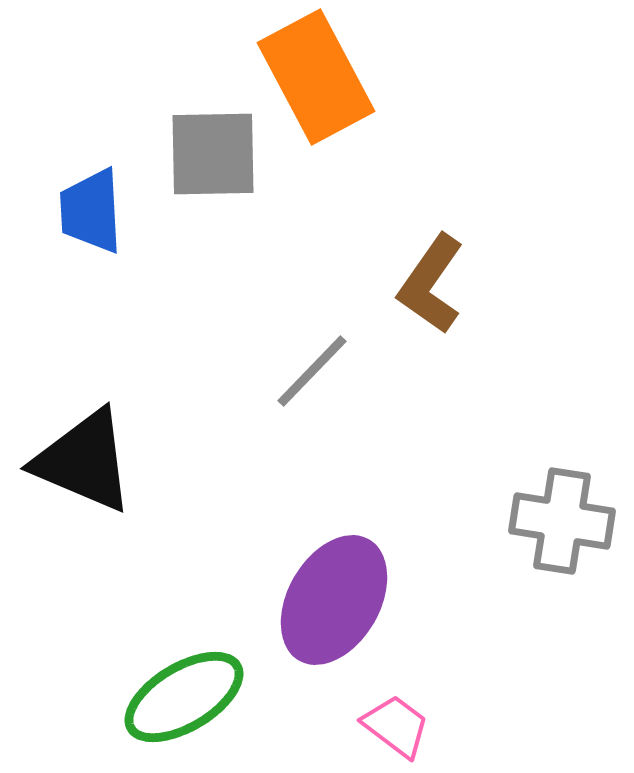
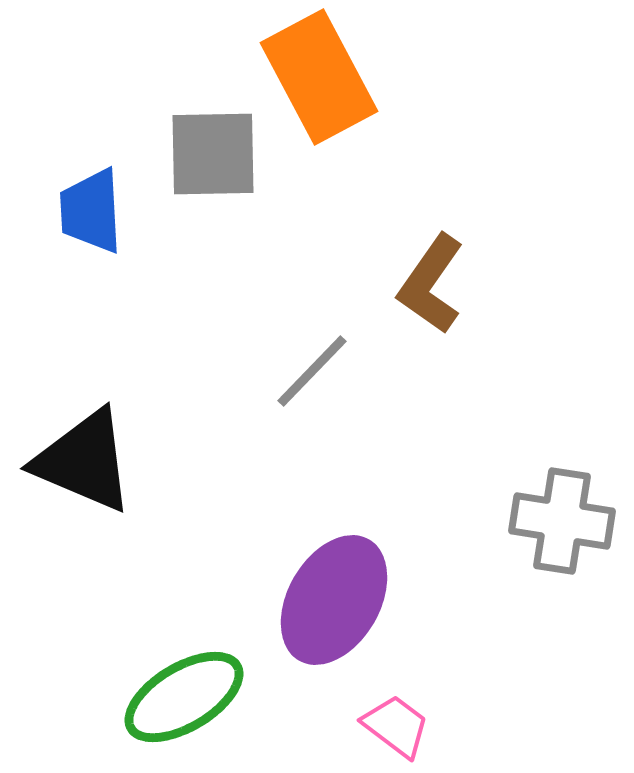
orange rectangle: moved 3 px right
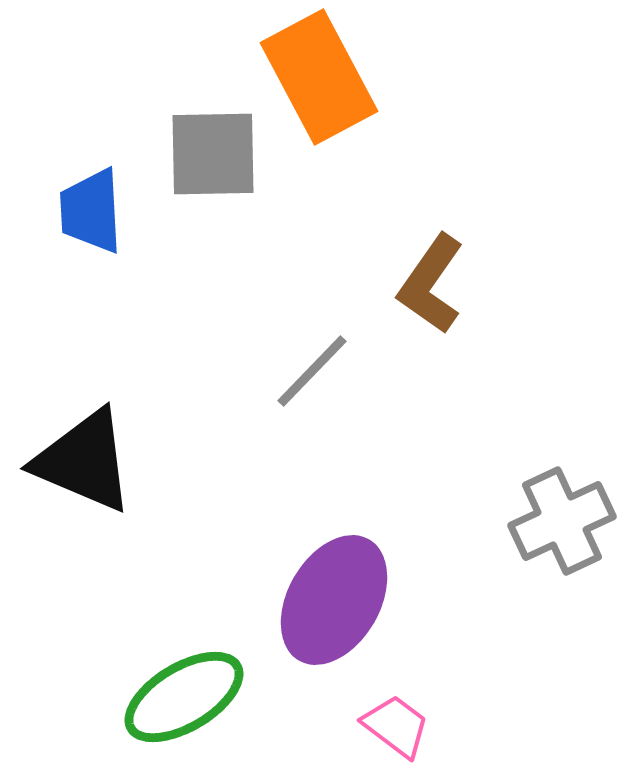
gray cross: rotated 34 degrees counterclockwise
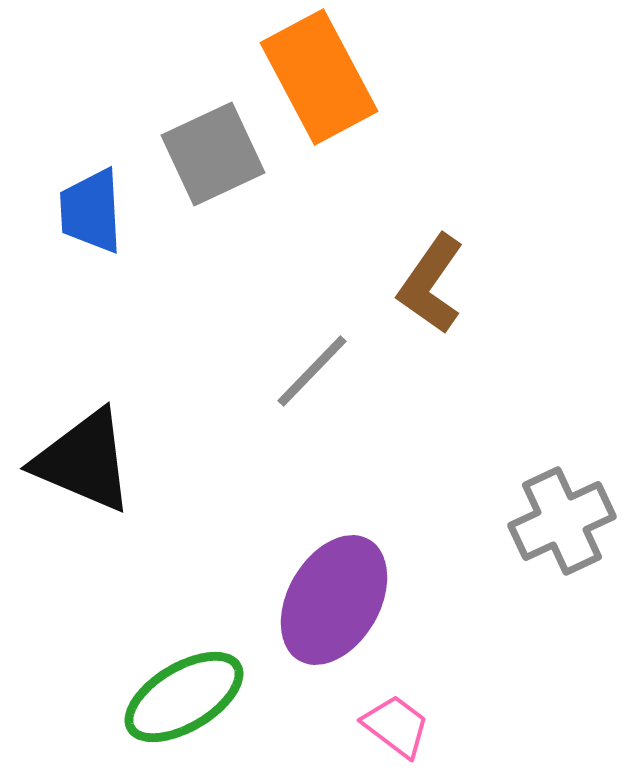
gray square: rotated 24 degrees counterclockwise
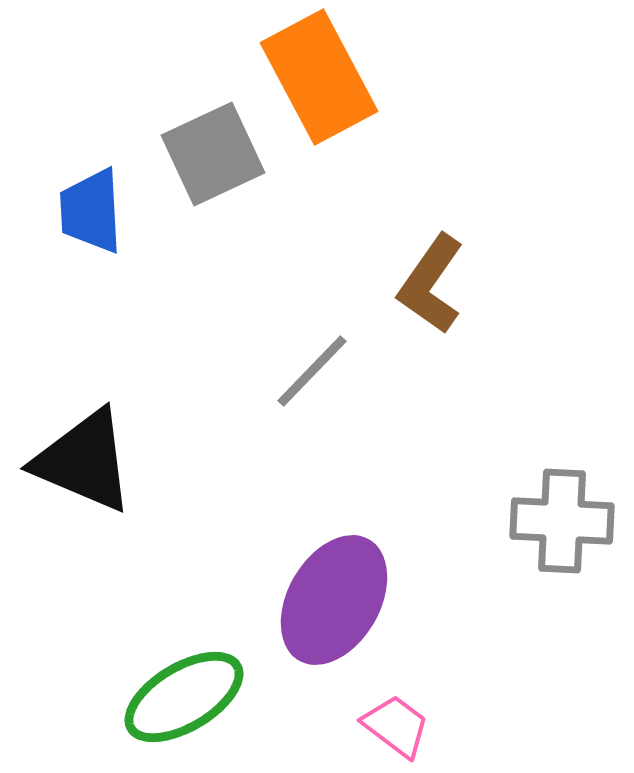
gray cross: rotated 28 degrees clockwise
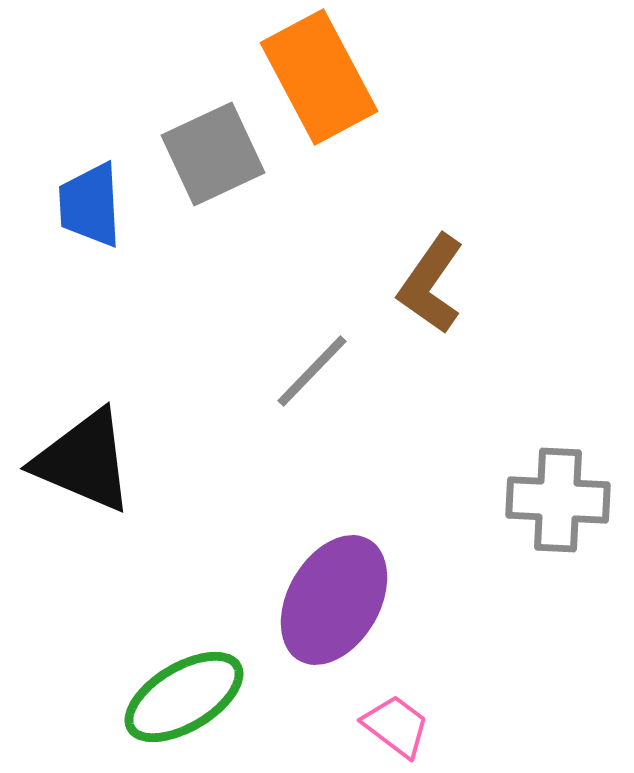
blue trapezoid: moved 1 px left, 6 px up
gray cross: moved 4 px left, 21 px up
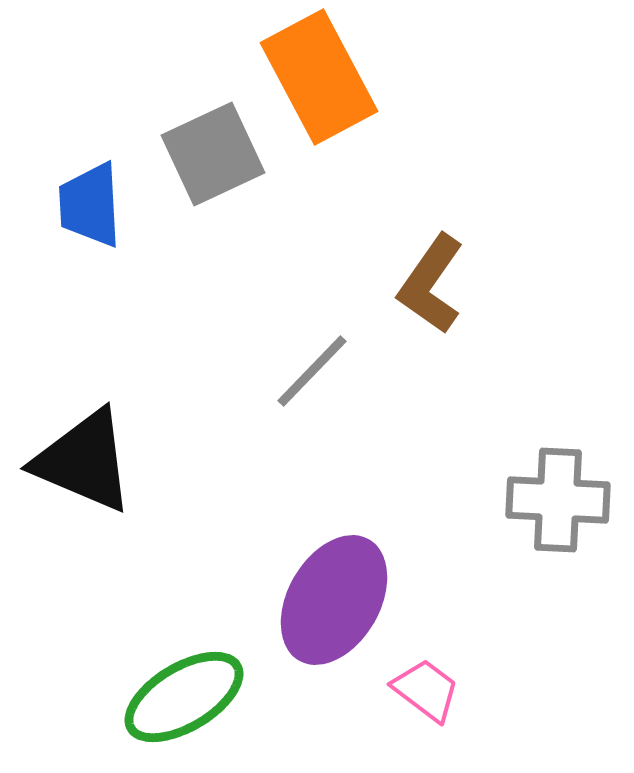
pink trapezoid: moved 30 px right, 36 px up
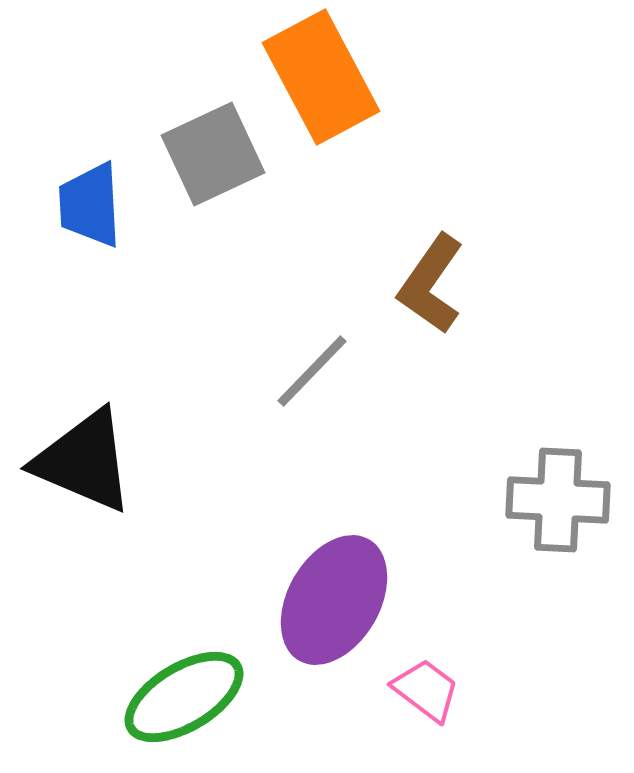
orange rectangle: moved 2 px right
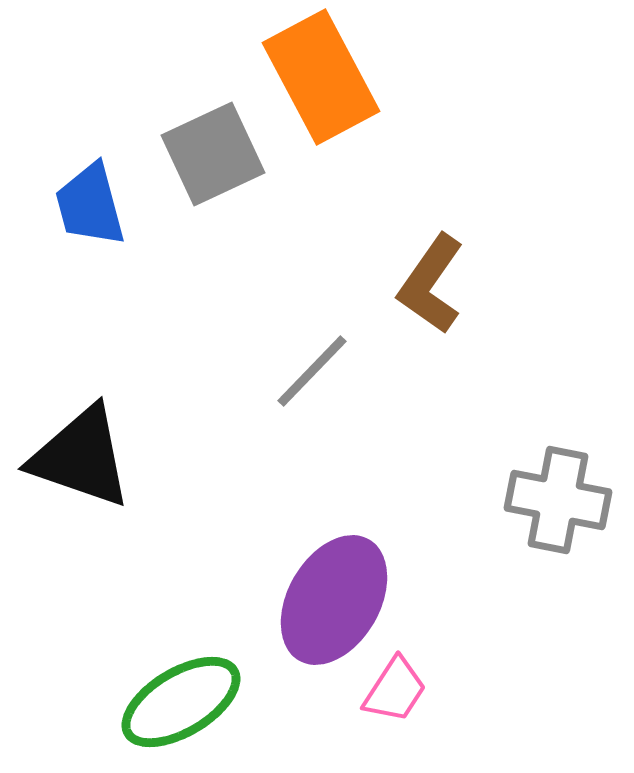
blue trapezoid: rotated 12 degrees counterclockwise
black triangle: moved 3 px left, 4 px up; rotated 4 degrees counterclockwise
gray cross: rotated 8 degrees clockwise
pink trapezoid: moved 31 px left; rotated 86 degrees clockwise
green ellipse: moved 3 px left, 5 px down
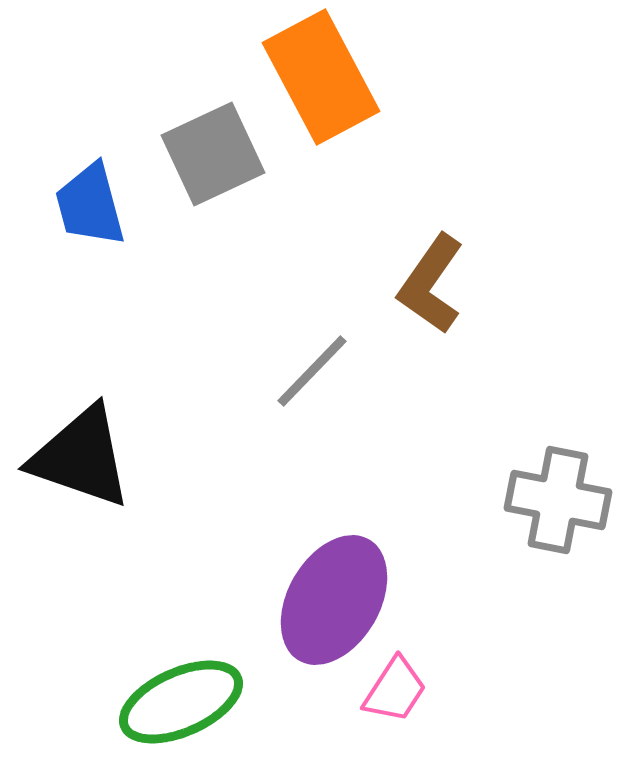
green ellipse: rotated 7 degrees clockwise
